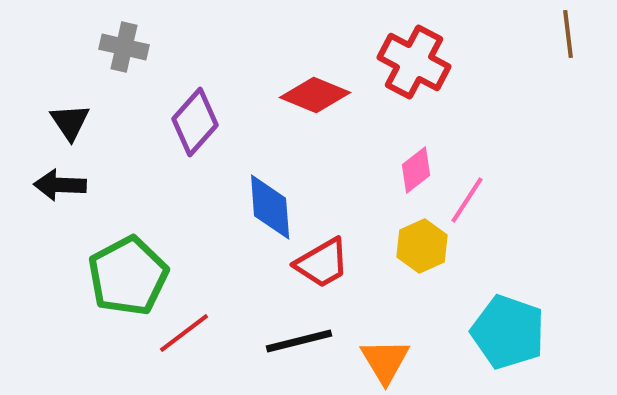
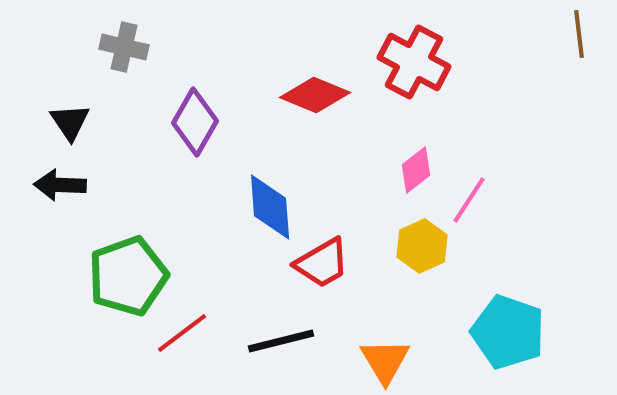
brown line: moved 11 px right
purple diamond: rotated 12 degrees counterclockwise
pink line: moved 2 px right
green pentagon: rotated 8 degrees clockwise
red line: moved 2 px left
black line: moved 18 px left
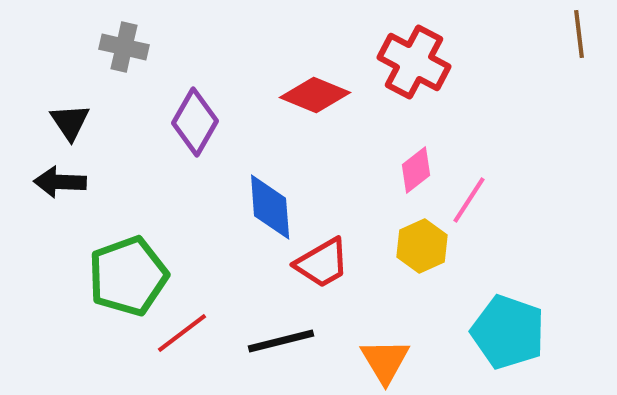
black arrow: moved 3 px up
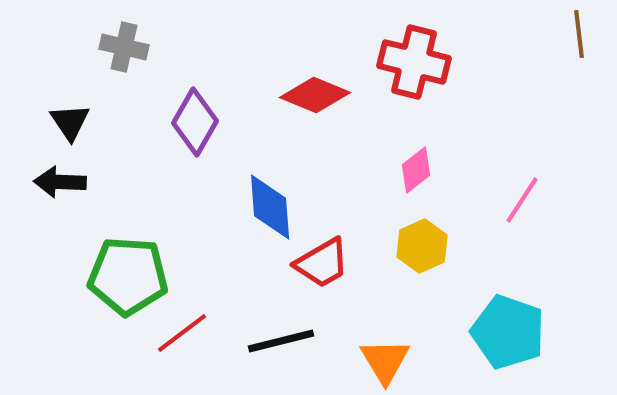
red cross: rotated 14 degrees counterclockwise
pink line: moved 53 px right
green pentagon: rotated 24 degrees clockwise
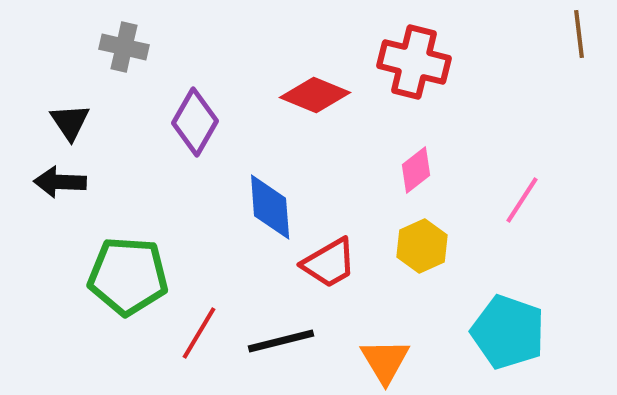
red trapezoid: moved 7 px right
red line: moved 17 px right; rotated 22 degrees counterclockwise
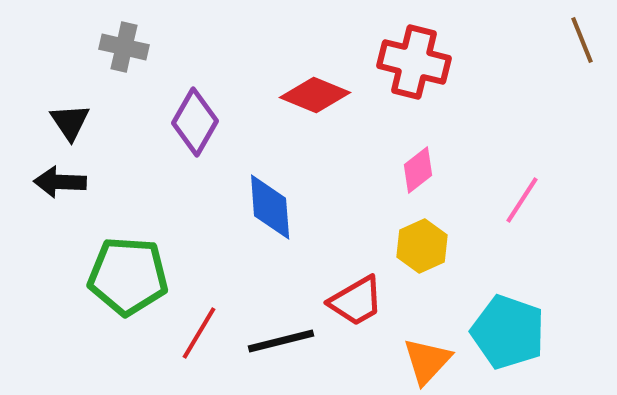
brown line: moved 3 px right, 6 px down; rotated 15 degrees counterclockwise
pink diamond: moved 2 px right
red trapezoid: moved 27 px right, 38 px down
orange triangle: moved 42 px right; rotated 14 degrees clockwise
